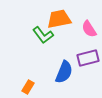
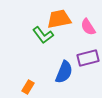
pink semicircle: moved 1 px left, 2 px up
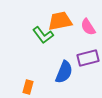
orange trapezoid: moved 1 px right, 2 px down
orange rectangle: rotated 16 degrees counterclockwise
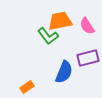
pink semicircle: moved 1 px left, 1 px up
green L-shape: moved 5 px right, 1 px down
orange rectangle: moved 1 px left; rotated 40 degrees clockwise
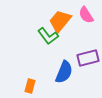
orange trapezoid: rotated 40 degrees counterclockwise
pink semicircle: moved 1 px left, 11 px up
orange rectangle: moved 3 px right, 1 px up; rotated 40 degrees counterclockwise
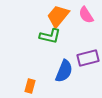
orange trapezoid: moved 2 px left, 5 px up
green L-shape: moved 2 px right; rotated 40 degrees counterclockwise
blue semicircle: moved 1 px up
